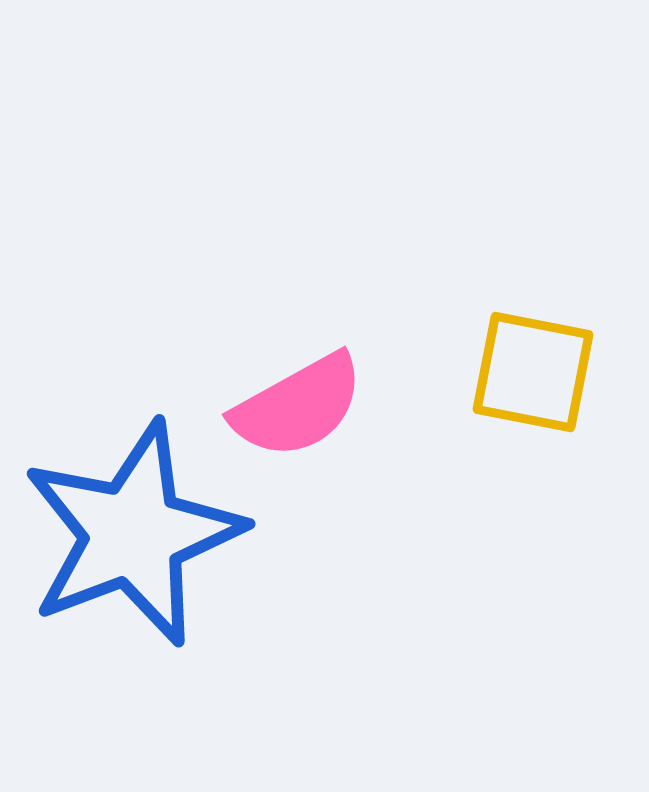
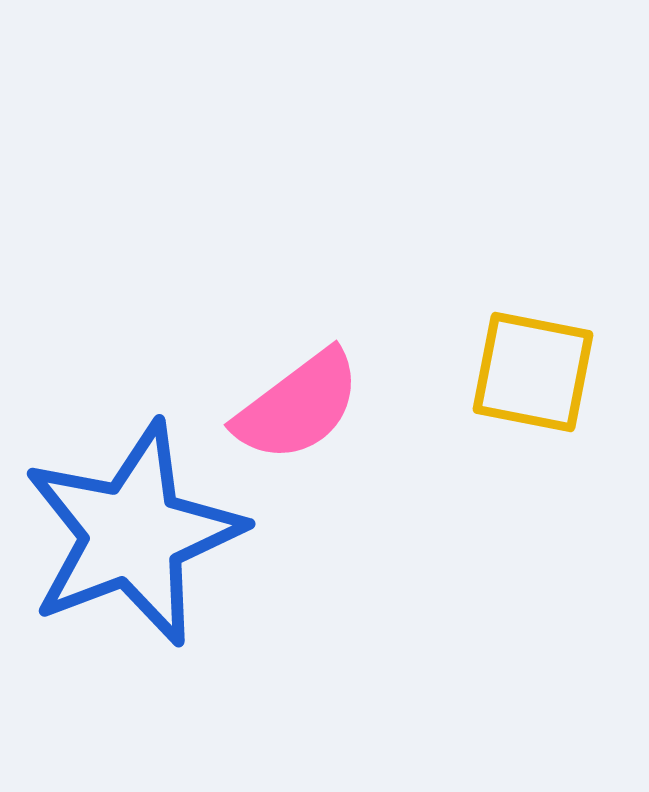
pink semicircle: rotated 8 degrees counterclockwise
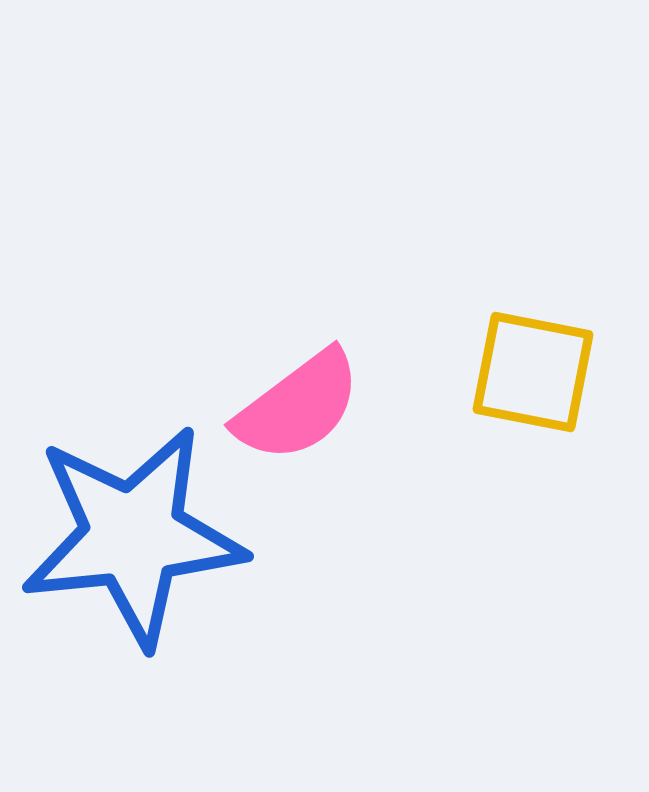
blue star: moved 2 px down; rotated 15 degrees clockwise
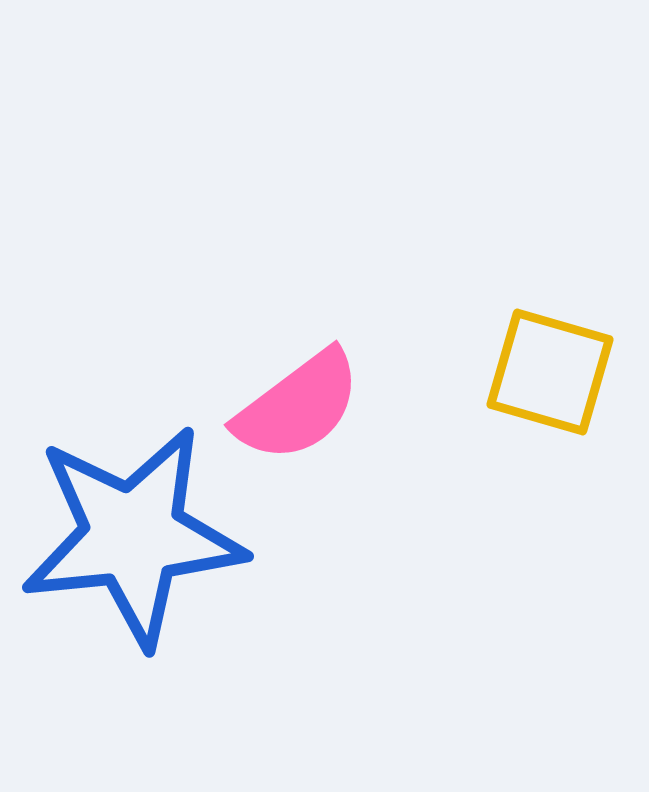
yellow square: moved 17 px right; rotated 5 degrees clockwise
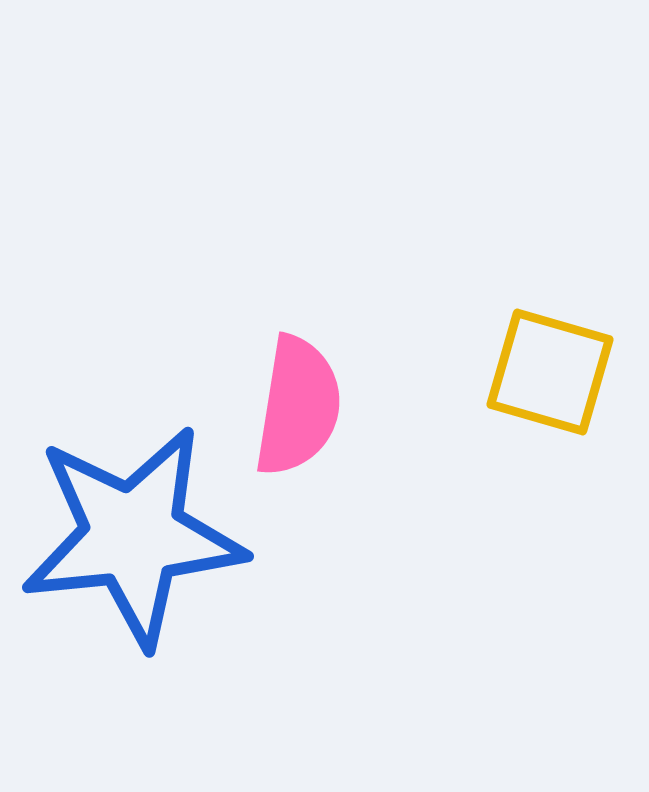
pink semicircle: rotated 44 degrees counterclockwise
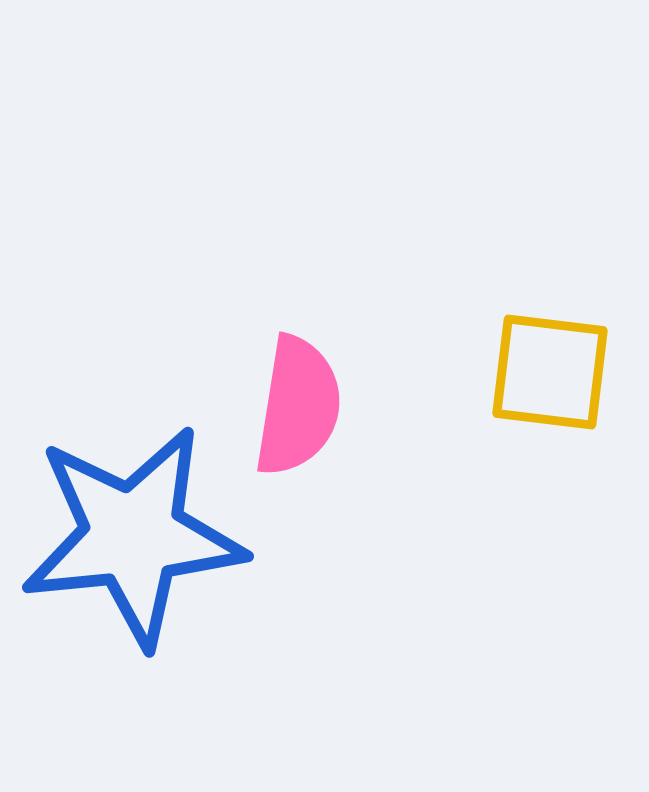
yellow square: rotated 9 degrees counterclockwise
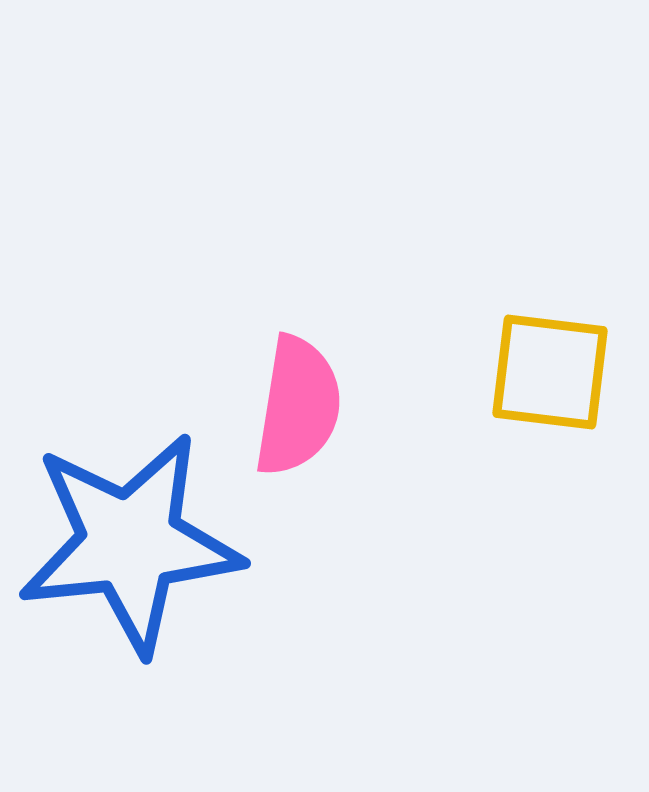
blue star: moved 3 px left, 7 px down
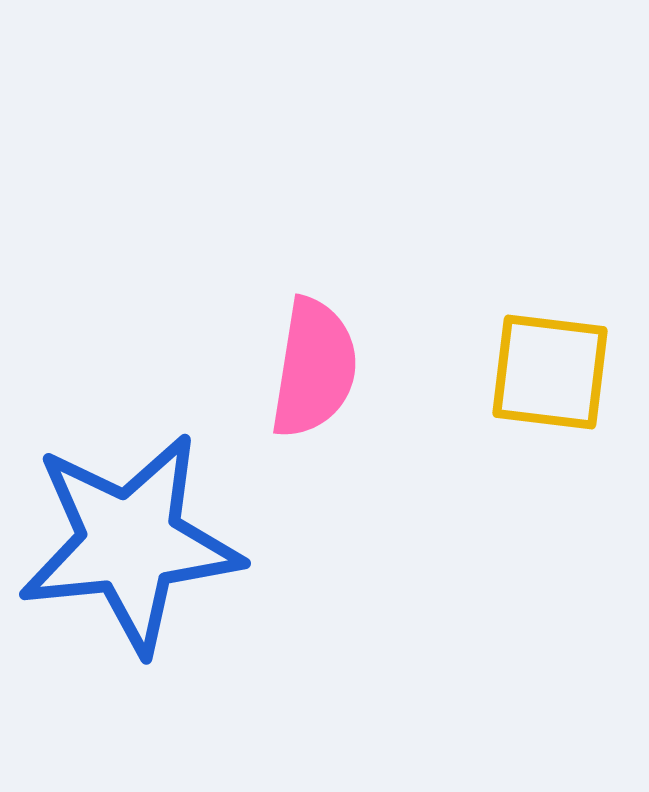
pink semicircle: moved 16 px right, 38 px up
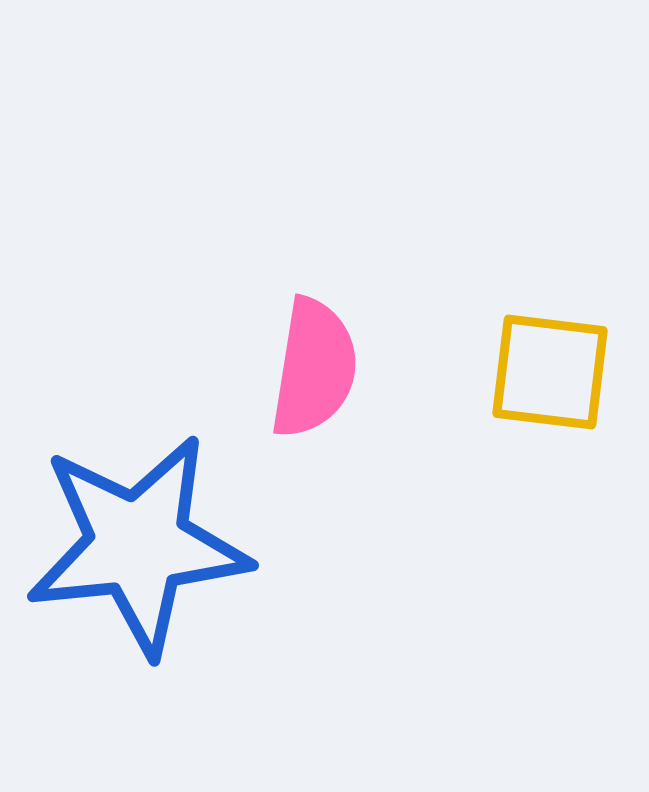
blue star: moved 8 px right, 2 px down
